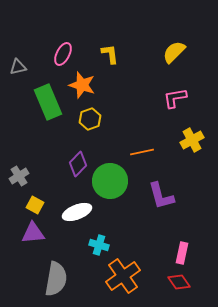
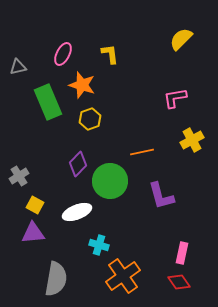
yellow semicircle: moved 7 px right, 13 px up
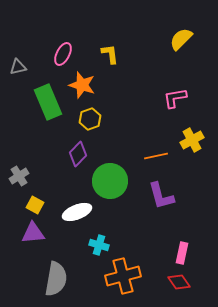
orange line: moved 14 px right, 4 px down
purple diamond: moved 10 px up
orange cross: rotated 20 degrees clockwise
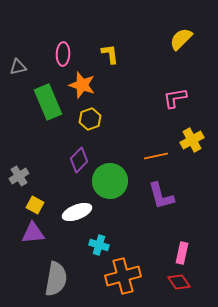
pink ellipse: rotated 25 degrees counterclockwise
purple diamond: moved 1 px right, 6 px down
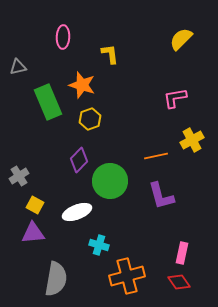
pink ellipse: moved 17 px up
orange cross: moved 4 px right
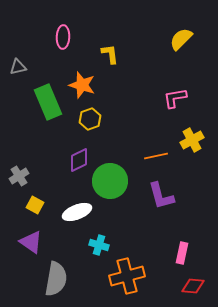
purple diamond: rotated 20 degrees clockwise
purple triangle: moved 2 px left, 9 px down; rotated 40 degrees clockwise
red diamond: moved 14 px right, 4 px down; rotated 50 degrees counterclockwise
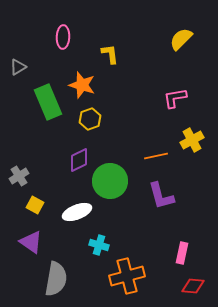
gray triangle: rotated 18 degrees counterclockwise
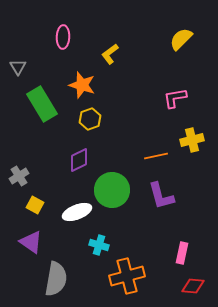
yellow L-shape: rotated 120 degrees counterclockwise
gray triangle: rotated 30 degrees counterclockwise
green rectangle: moved 6 px left, 2 px down; rotated 8 degrees counterclockwise
yellow cross: rotated 15 degrees clockwise
green circle: moved 2 px right, 9 px down
